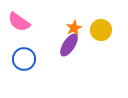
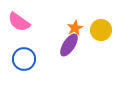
orange star: moved 1 px right
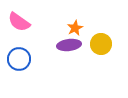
yellow circle: moved 14 px down
purple ellipse: rotated 50 degrees clockwise
blue circle: moved 5 px left
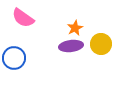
pink semicircle: moved 4 px right, 4 px up
purple ellipse: moved 2 px right, 1 px down
blue circle: moved 5 px left, 1 px up
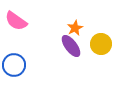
pink semicircle: moved 7 px left, 3 px down
purple ellipse: rotated 60 degrees clockwise
blue circle: moved 7 px down
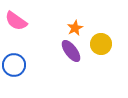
purple ellipse: moved 5 px down
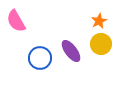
pink semicircle: rotated 25 degrees clockwise
orange star: moved 24 px right, 7 px up
blue circle: moved 26 px right, 7 px up
